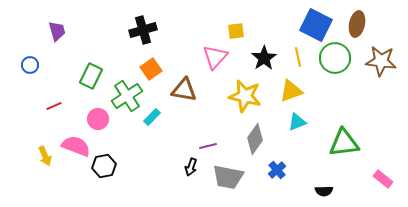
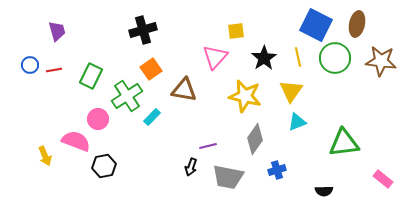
yellow triangle: rotated 35 degrees counterclockwise
red line: moved 36 px up; rotated 14 degrees clockwise
pink semicircle: moved 5 px up
blue cross: rotated 24 degrees clockwise
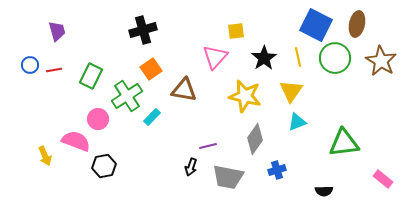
brown star: rotated 24 degrees clockwise
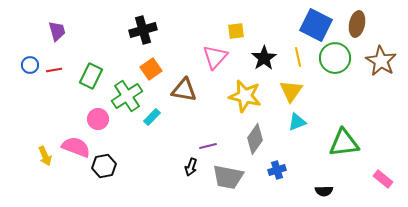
pink semicircle: moved 6 px down
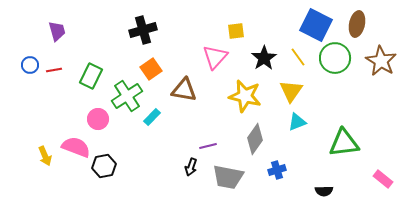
yellow line: rotated 24 degrees counterclockwise
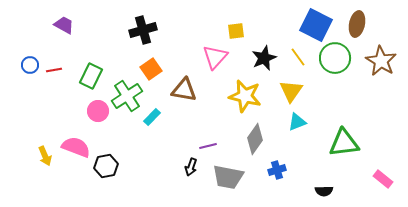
purple trapezoid: moved 7 px right, 6 px up; rotated 45 degrees counterclockwise
black star: rotated 10 degrees clockwise
pink circle: moved 8 px up
black hexagon: moved 2 px right
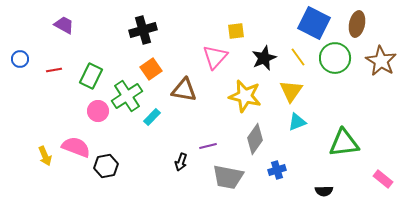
blue square: moved 2 px left, 2 px up
blue circle: moved 10 px left, 6 px up
black arrow: moved 10 px left, 5 px up
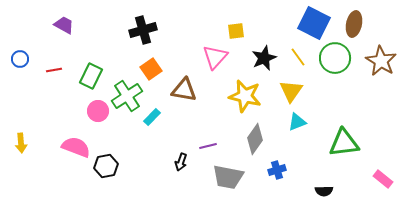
brown ellipse: moved 3 px left
yellow arrow: moved 24 px left, 13 px up; rotated 18 degrees clockwise
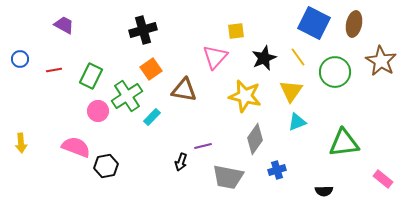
green circle: moved 14 px down
purple line: moved 5 px left
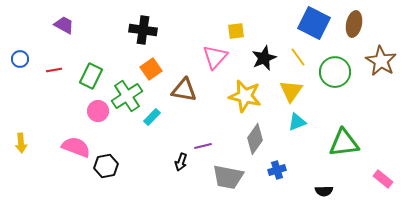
black cross: rotated 24 degrees clockwise
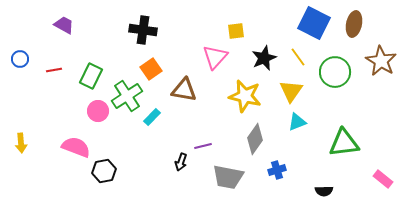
black hexagon: moved 2 px left, 5 px down
